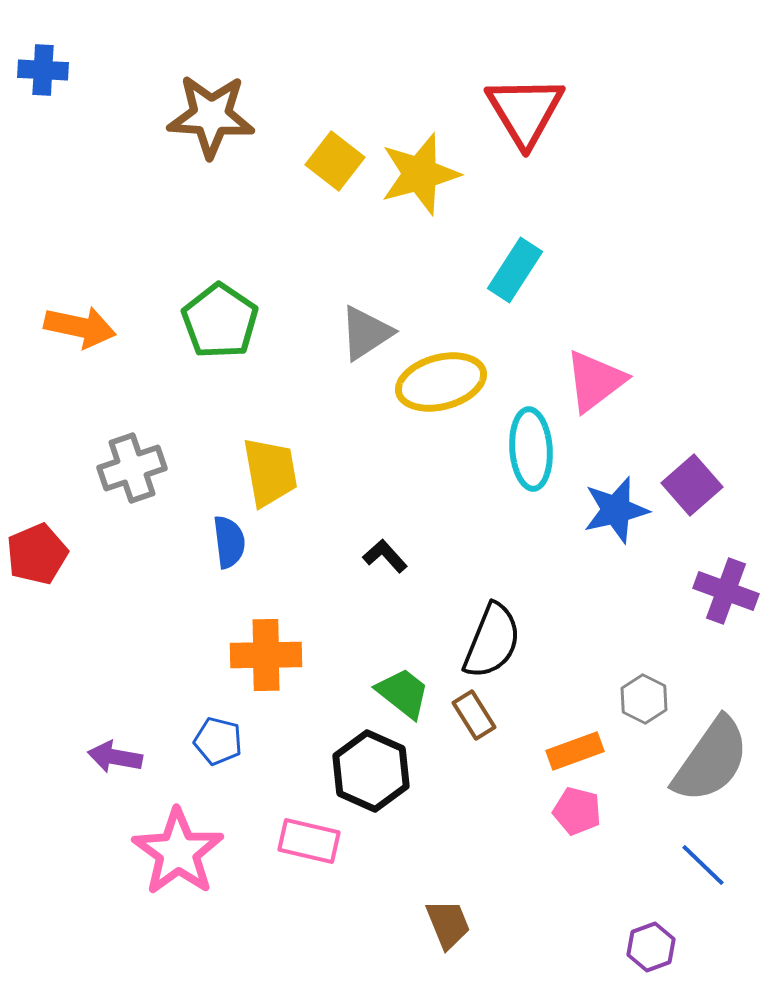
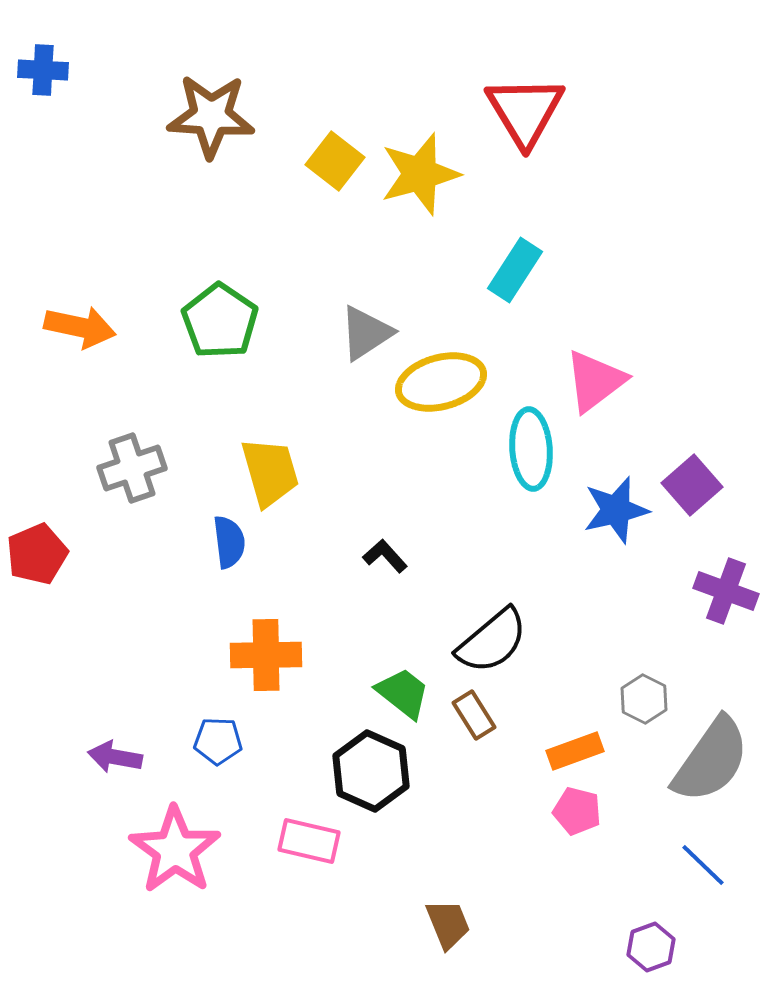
yellow trapezoid: rotated 6 degrees counterclockwise
black semicircle: rotated 28 degrees clockwise
blue pentagon: rotated 12 degrees counterclockwise
pink star: moved 3 px left, 2 px up
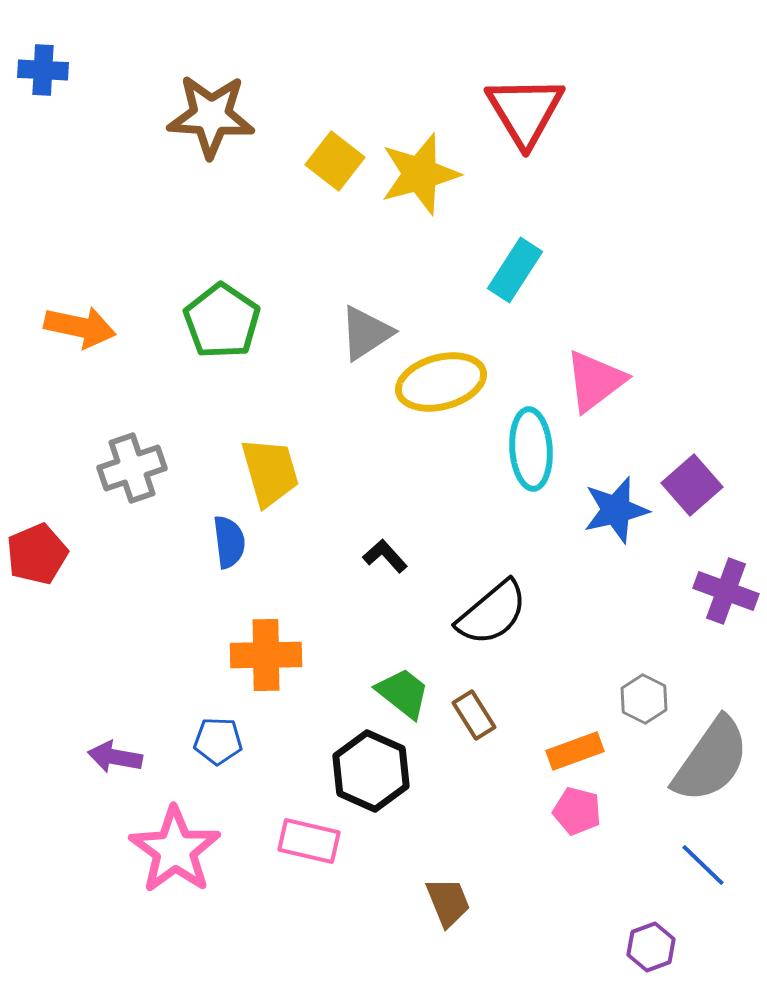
green pentagon: moved 2 px right
black semicircle: moved 28 px up
brown trapezoid: moved 22 px up
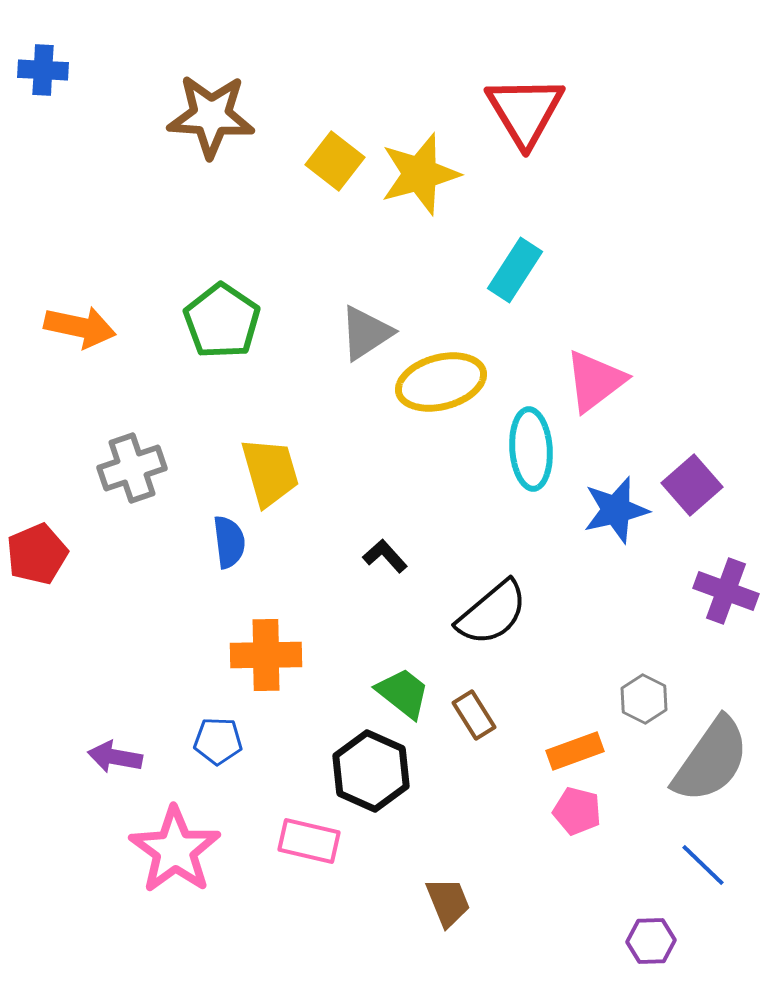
purple hexagon: moved 6 px up; rotated 18 degrees clockwise
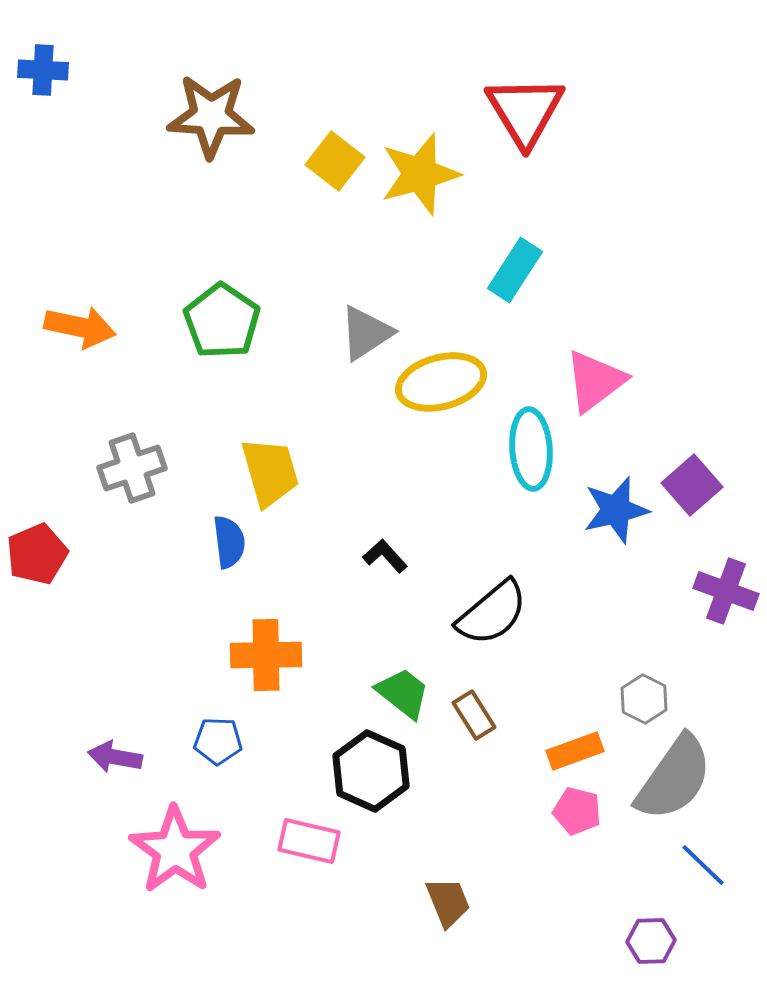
gray semicircle: moved 37 px left, 18 px down
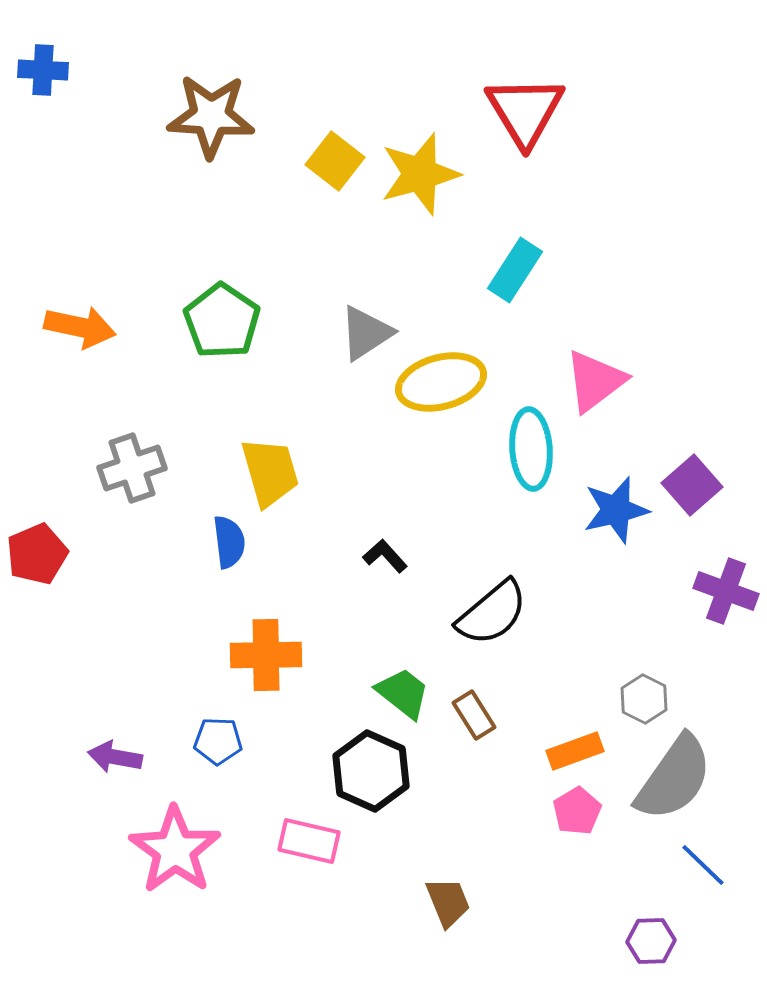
pink pentagon: rotated 27 degrees clockwise
